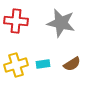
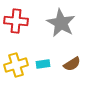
gray star: rotated 16 degrees clockwise
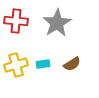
gray star: moved 4 px left; rotated 12 degrees clockwise
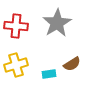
red cross: moved 5 px down
cyan rectangle: moved 6 px right, 10 px down
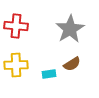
gray star: moved 13 px right, 6 px down
yellow cross: rotated 15 degrees clockwise
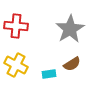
yellow cross: rotated 30 degrees clockwise
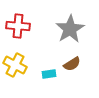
red cross: moved 2 px right
yellow cross: moved 1 px left
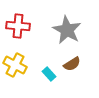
gray star: moved 3 px left, 1 px down; rotated 12 degrees counterclockwise
cyan rectangle: rotated 56 degrees clockwise
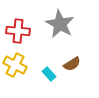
red cross: moved 5 px down
gray star: moved 7 px left, 6 px up
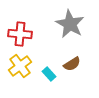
gray star: moved 10 px right
red cross: moved 2 px right, 3 px down
yellow cross: moved 5 px right, 1 px down; rotated 25 degrees clockwise
